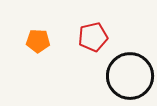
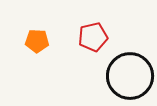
orange pentagon: moved 1 px left
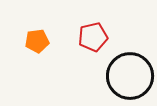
orange pentagon: rotated 10 degrees counterclockwise
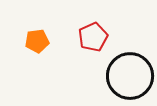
red pentagon: rotated 12 degrees counterclockwise
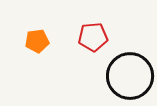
red pentagon: rotated 20 degrees clockwise
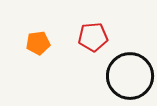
orange pentagon: moved 1 px right, 2 px down
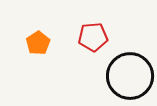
orange pentagon: rotated 25 degrees counterclockwise
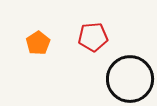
black circle: moved 3 px down
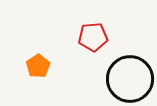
orange pentagon: moved 23 px down
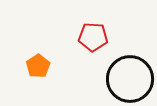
red pentagon: rotated 8 degrees clockwise
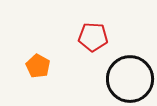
orange pentagon: rotated 10 degrees counterclockwise
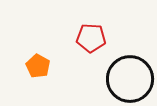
red pentagon: moved 2 px left, 1 px down
